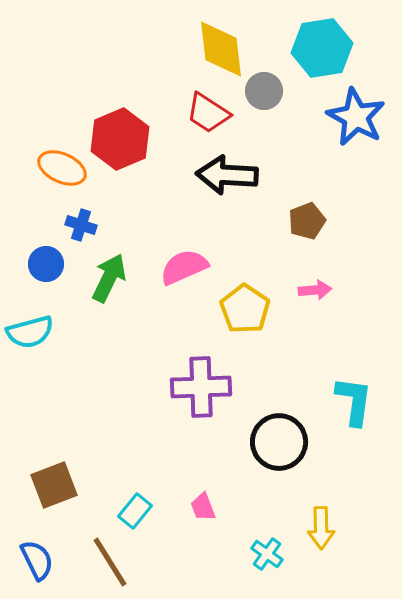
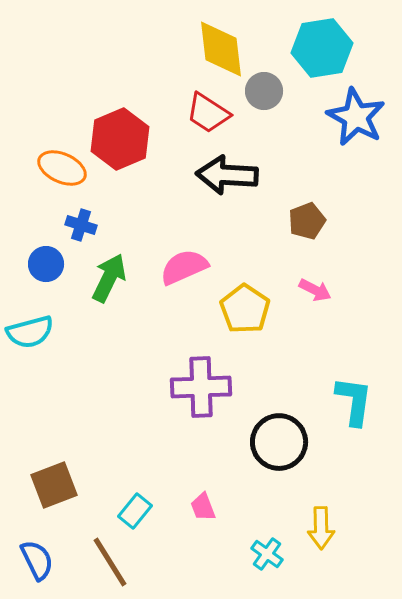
pink arrow: rotated 32 degrees clockwise
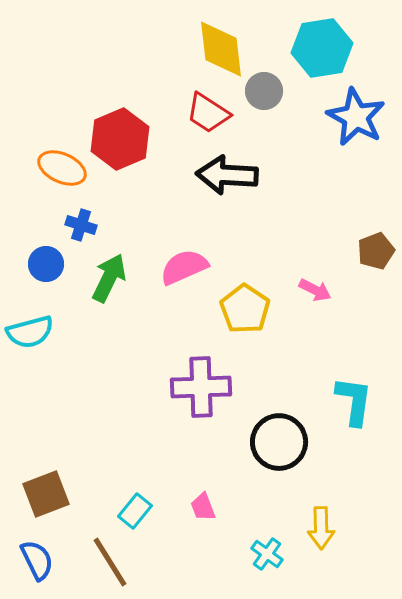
brown pentagon: moved 69 px right, 30 px down
brown square: moved 8 px left, 9 px down
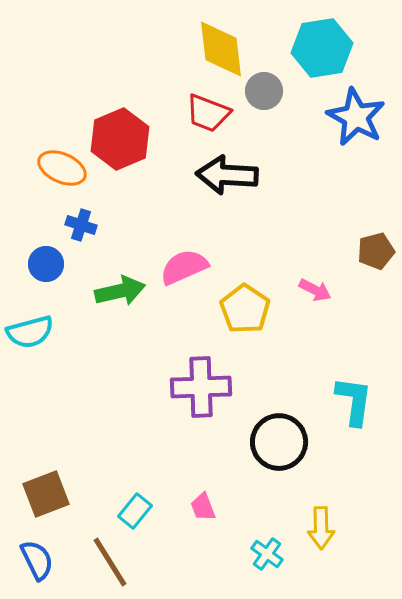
red trapezoid: rotated 12 degrees counterclockwise
brown pentagon: rotated 6 degrees clockwise
green arrow: moved 11 px right, 13 px down; rotated 51 degrees clockwise
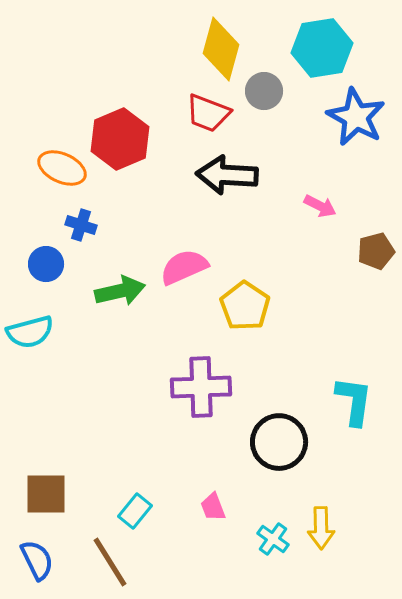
yellow diamond: rotated 22 degrees clockwise
pink arrow: moved 5 px right, 84 px up
yellow pentagon: moved 3 px up
brown square: rotated 21 degrees clockwise
pink trapezoid: moved 10 px right
cyan cross: moved 6 px right, 15 px up
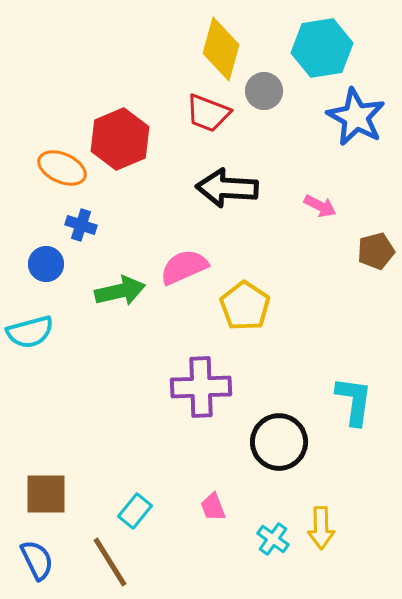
black arrow: moved 13 px down
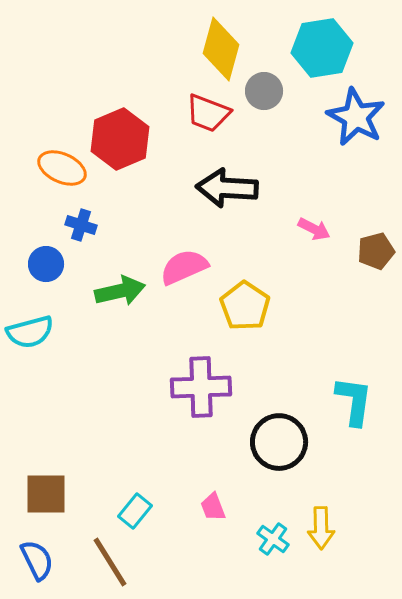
pink arrow: moved 6 px left, 23 px down
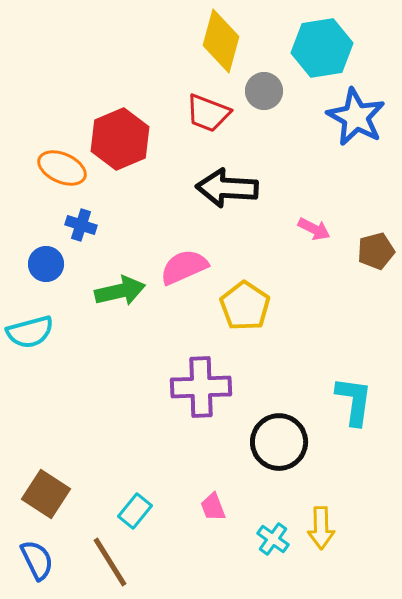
yellow diamond: moved 8 px up
brown square: rotated 33 degrees clockwise
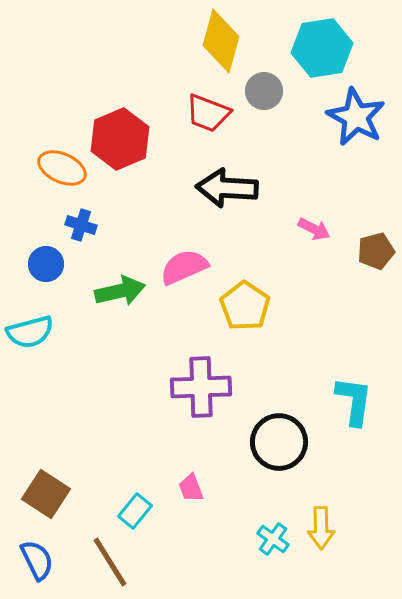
pink trapezoid: moved 22 px left, 19 px up
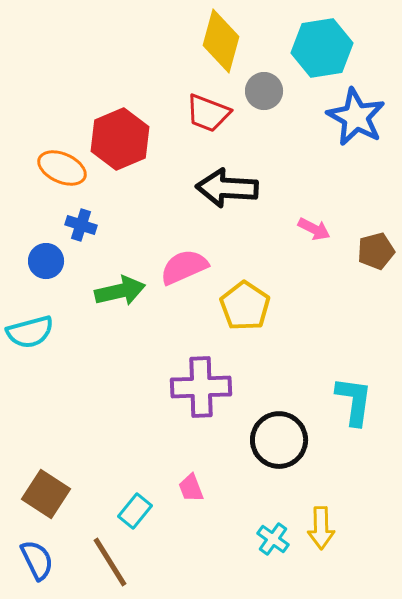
blue circle: moved 3 px up
black circle: moved 2 px up
